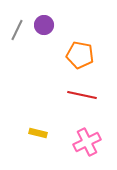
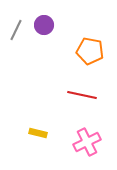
gray line: moved 1 px left
orange pentagon: moved 10 px right, 4 px up
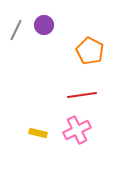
orange pentagon: rotated 16 degrees clockwise
red line: rotated 20 degrees counterclockwise
pink cross: moved 10 px left, 12 px up
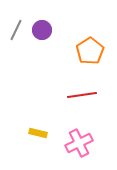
purple circle: moved 2 px left, 5 px down
orange pentagon: rotated 12 degrees clockwise
pink cross: moved 2 px right, 13 px down
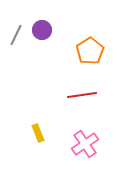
gray line: moved 5 px down
yellow rectangle: rotated 54 degrees clockwise
pink cross: moved 6 px right, 1 px down; rotated 8 degrees counterclockwise
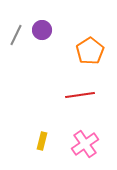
red line: moved 2 px left
yellow rectangle: moved 4 px right, 8 px down; rotated 36 degrees clockwise
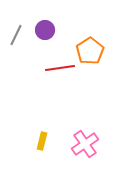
purple circle: moved 3 px right
red line: moved 20 px left, 27 px up
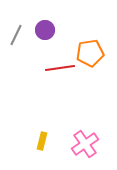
orange pentagon: moved 2 px down; rotated 24 degrees clockwise
